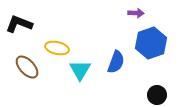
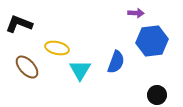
blue hexagon: moved 1 px right, 2 px up; rotated 12 degrees clockwise
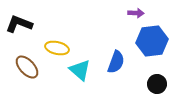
cyan triangle: rotated 20 degrees counterclockwise
black circle: moved 11 px up
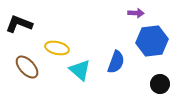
black circle: moved 3 px right
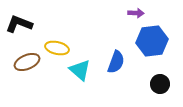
brown ellipse: moved 5 px up; rotated 70 degrees counterclockwise
